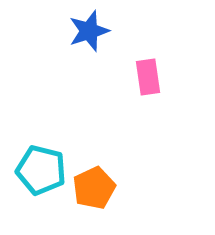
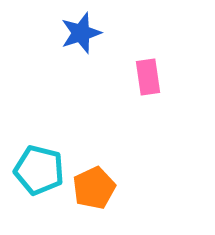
blue star: moved 8 px left, 2 px down
cyan pentagon: moved 2 px left
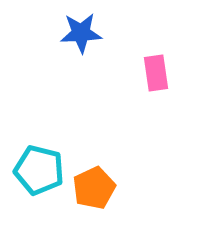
blue star: rotated 15 degrees clockwise
pink rectangle: moved 8 px right, 4 px up
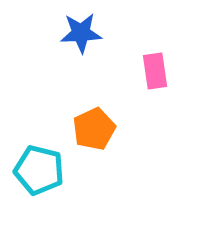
pink rectangle: moved 1 px left, 2 px up
orange pentagon: moved 59 px up
